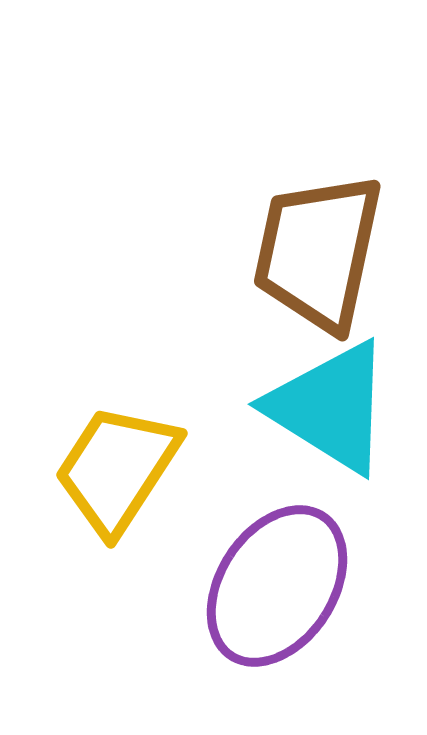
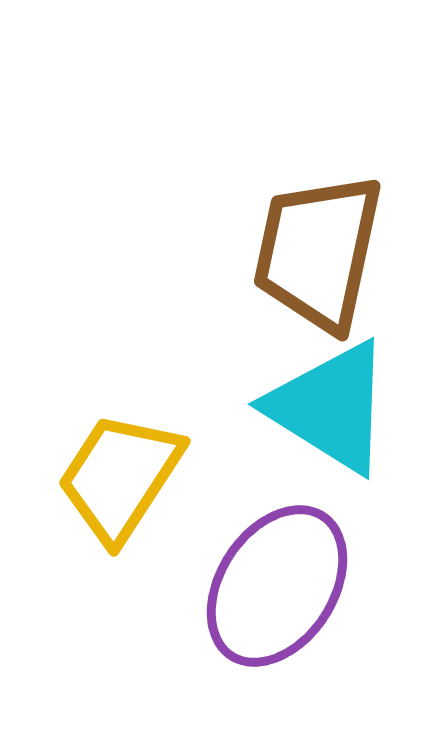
yellow trapezoid: moved 3 px right, 8 px down
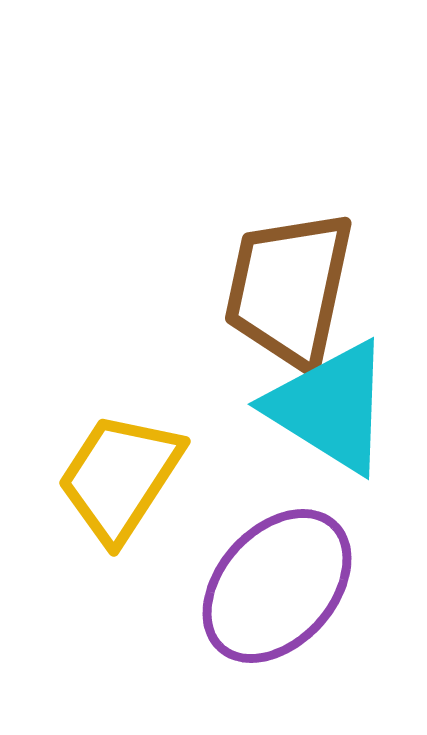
brown trapezoid: moved 29 px left, 37 px down
purple ellipse: rotated 9 degrees clockwise
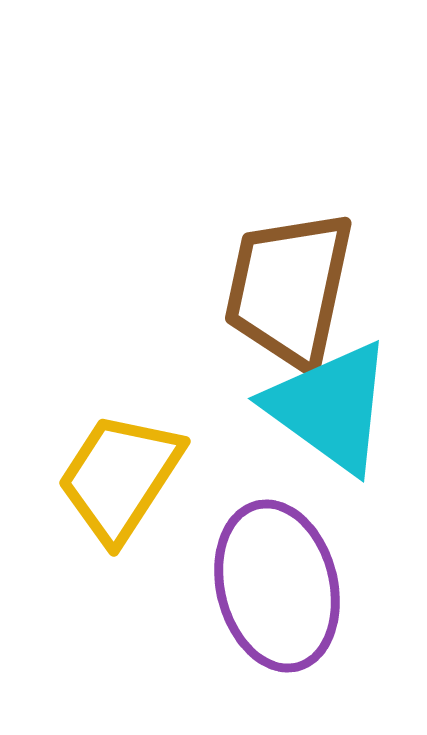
cyan triangle: rotated 4 degrees clockwise
purple ellipse: rotated 56 degrees counterclockwise
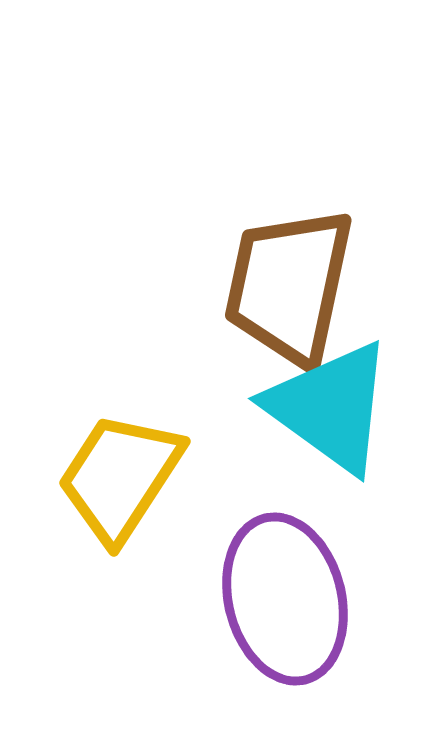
brown trapezoid: moved 3 px up
purple ellipse: moved 8 px right, 13 px down
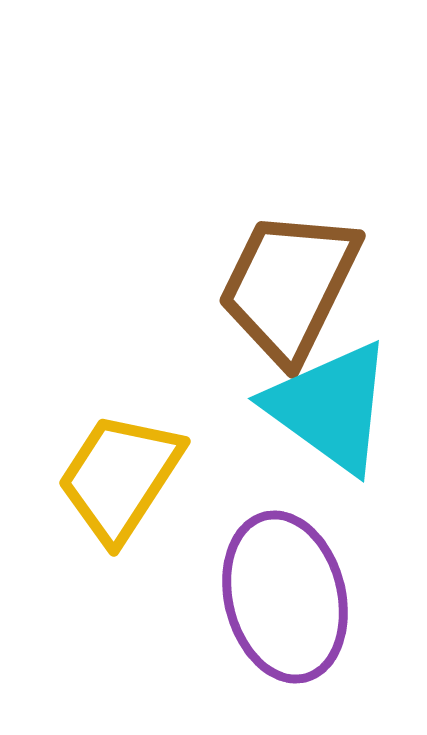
brown trapezoid: rotated 14 degrees clockwise
purple ellipse: moved 2 px up
